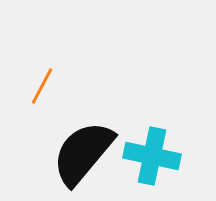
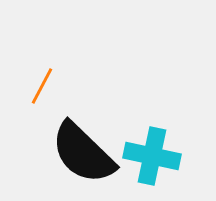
black semicircle: rotated 86 degrees counterclockwise
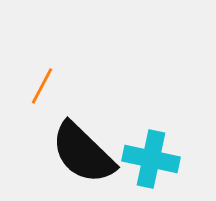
cyan cross: moved 1 px left, 3 px down
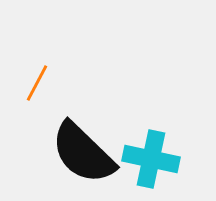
orange line: moved 5 px left, 3 px up
